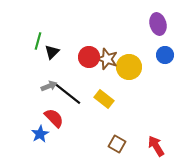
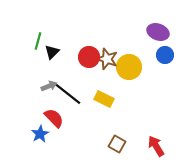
purple ellipse: moved 8 px down; rotated 55 degrees counterclockwise
yellow rectangle: rotated 12 degrees counterclockwise
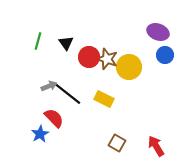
black triangle: moved 14 px right, 9 px up; rotated 21 degrees counterclockwise
brown square: moved 1 px up
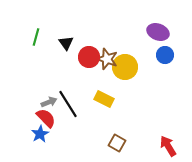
green line: moved 2 px left, 4 px up
yellow circle: moved 4 px left
gray arrow: moved 16 px down
black line: moved 10 px down; rotated 20 degrees clockwise
red semicircle: moved 8 px left
red arrow: moved 12 px right
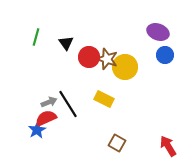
red semicircle: rotated 70 degrees counterclockwise
blue star: moved 3 px left, 4 px up
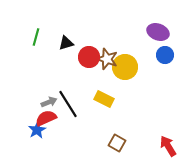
black triangle: rotated 49 degrees clockwise
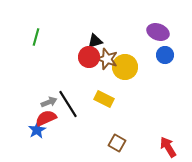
black triangle: moved 29 px right, 2 px up
red arrow: moved 1 px down
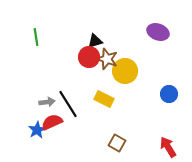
green line: rotated 24 degrees counterclockwise
blue circle: moved 4 px right, 39 px down
yellow circle: moved 4 px down
gray arrow: moved 2 px left; rotated 14 degrees clockwise
red semicircle: moved 6 px right, 4 px down
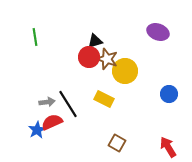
green line: moved 1 px left
